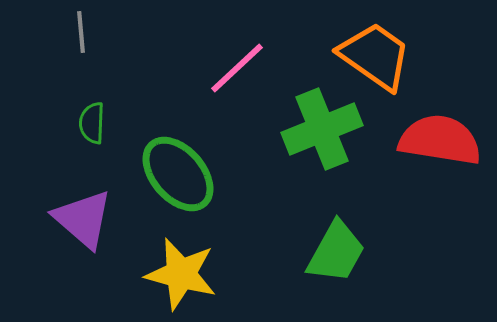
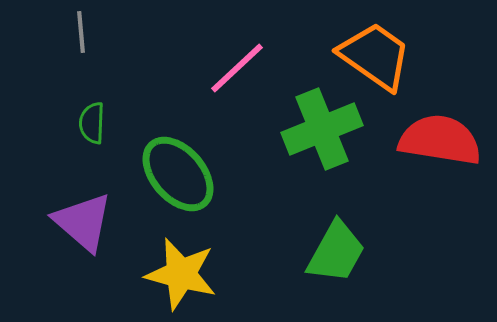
purple triangle: moved 3 px down
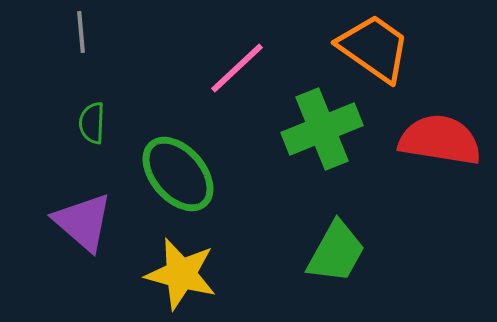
orange trapezoid: moved 1 px left, 8 px up
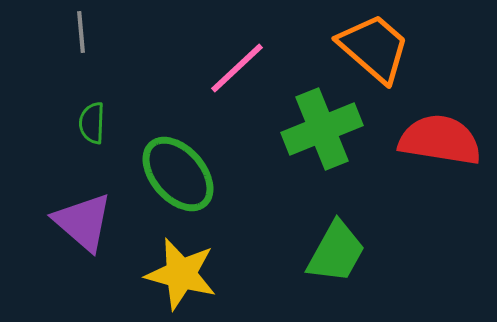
orange trapezoid: rotated 6 degrees clockwise
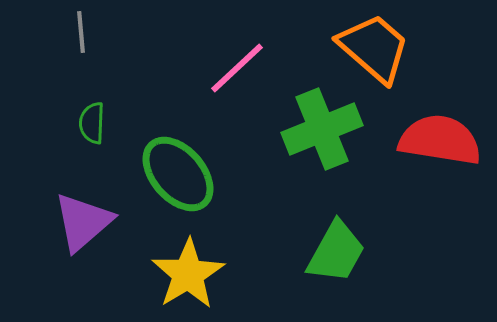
purple triangle: rotated 38 degrees clockwise
yellow star: moved 7 px right; rotated 26 degrees clockwise
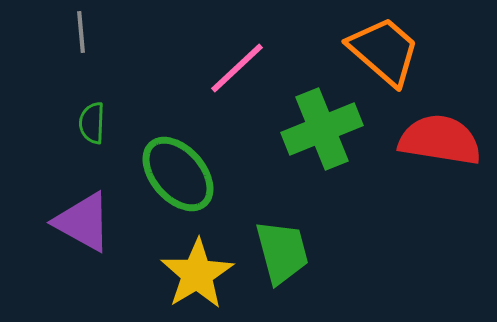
orange trapezoid: moved 10 px right, 3 px down
purple triangle: rotated 50 degrees counterclockwise
green trapezoid: moved 54 px left; rotated 44 degrees counterclockwise
yellow star: moved 9 px right
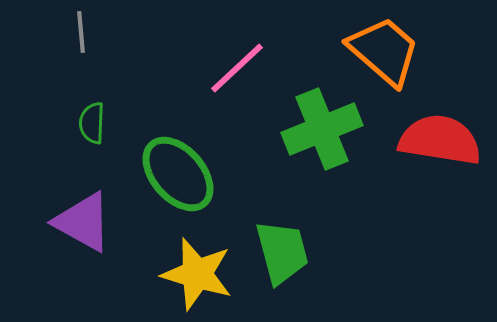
yellow star: rotated 24 degrees counterclockwise
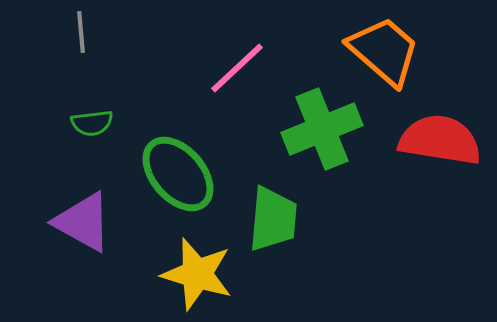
green semicircle: rotated 99 degrees counterclockwise
green trapezoid: moved 9 px left, 33 px up; rotated 20 degrees clockwise
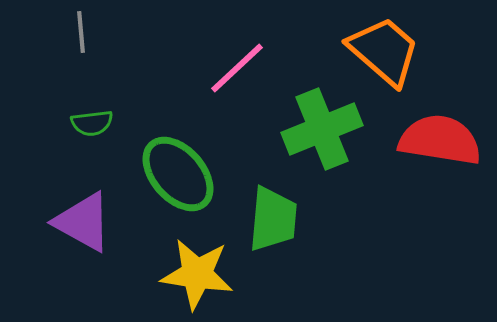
yellow star: rotated 8 degrees counterclockwise
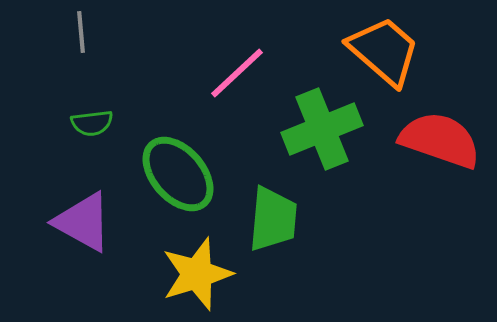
pink line: moved 5 px down
red semicircle: rotated 10 degrees clockwise
yellow star: rotated 26 degrees counterclockwise
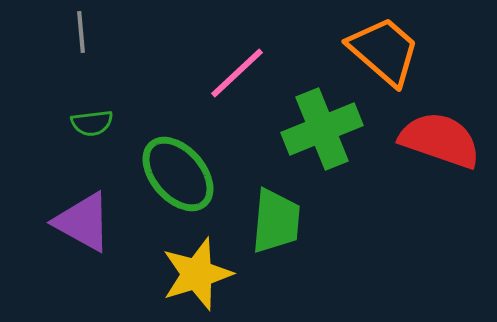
green trapezoid: moved 3 px right, 2 px down
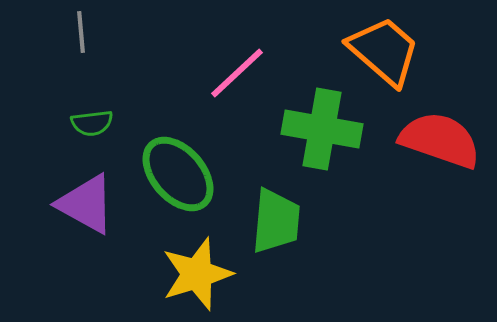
green cross: rotated 32 degrees clockwise
purple triangle: moved 3 px right, 18 px up
